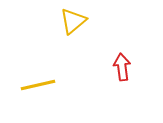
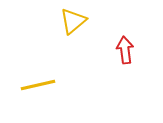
red arrow: moved 3 px right, 17 px up
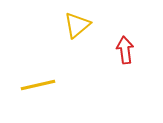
yellow triangle: moved 4 px right, 4 px down
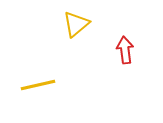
yellow triangle: moved 1 px left, 1 px up
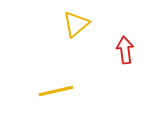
yellow line: moved 18 px right, 6 px down
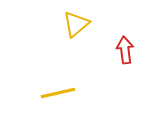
yellow line: moved 2 px right, 2 px down
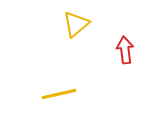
yellow line: moved 1 px right, 1 px down
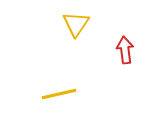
yellow triangle: rotated 16 degrees counterclockwise
